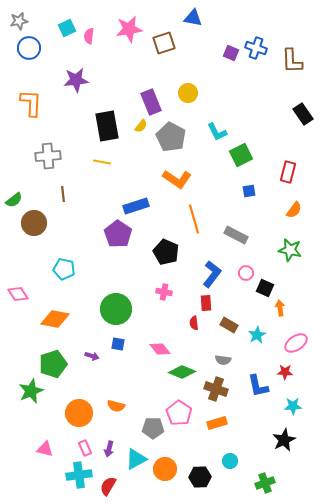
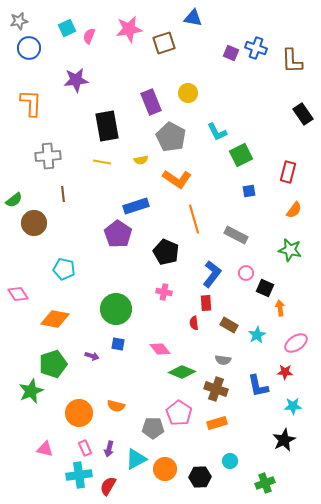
pink semicircle at (89, 36): rotated 14 degrees clockwise
yellow semicircle at (141, 126): moved 34 px down; rotated 40 degrees clockwise
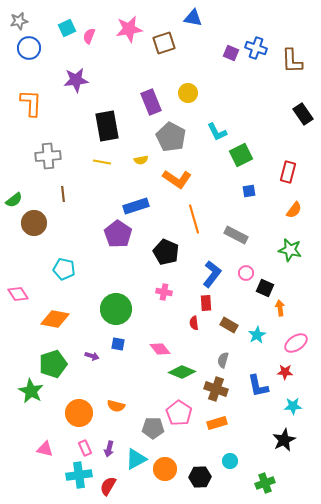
gray semicircle at (223, 360): rotated 98 degrees clockwise
green star at (31, 391): rotated 20 degrees counterclockwise
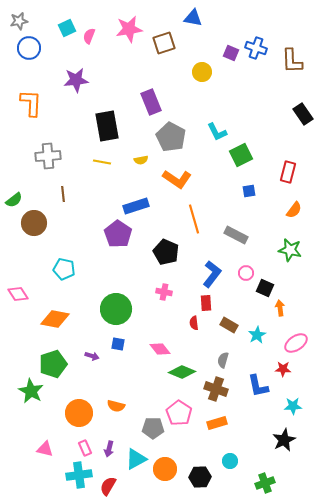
yellow circle at (188, 93): moved 14 px right, 21 px up
red star at (285, 372): moved 2 px left, 3 px up
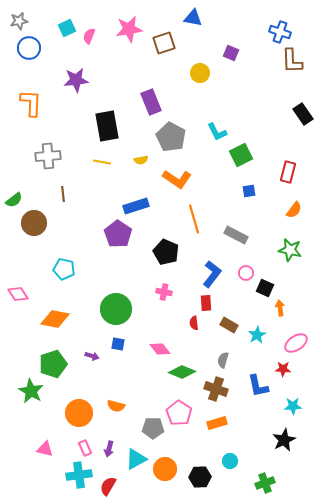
blue cross at (256, 48): moved 24 px right, 16 px up
yellow circle at (202, 72): moved 2 px left, 1 px down
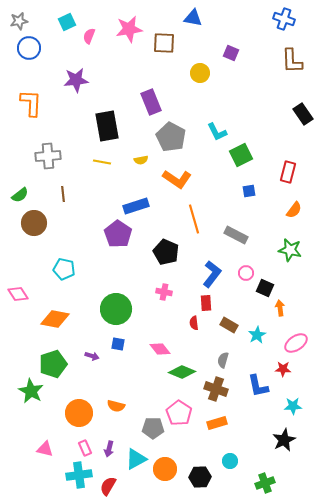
cyan square at (67, 28): moved 6 px up
blue cross at (280, 32): moved 4 px right, 13 px up
brown square at (164, 43): rotated 20 degrees clockwise
green semicircle at (14, 200): moved 6 px right, 5 px up
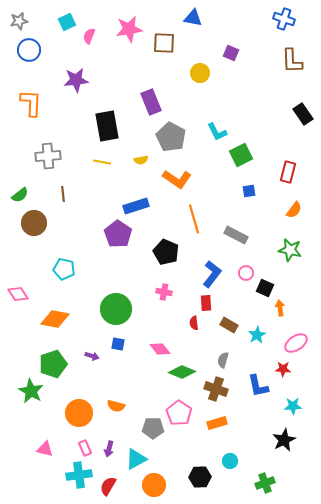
blue circle at (29, 48): moved 2 px down
orange circle at (165, 469): moved 11 px left, 16 px down
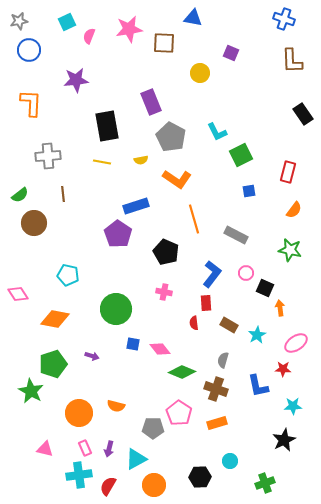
cyan pentagon at (64, 269): moved 4 px right, 6 px down
blue square at (118, 344): moved 15 px right
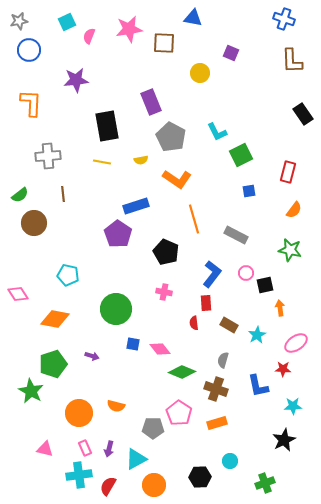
black square at (265, 288): moved 3 px up; rotated 36 degrees counterclockwise
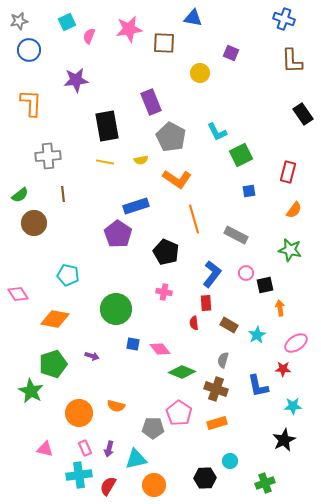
yellow line at (102, 162): moved 3 px right
cyan triangle at (136, 459): rotated 15 degrees clockwise
black hexagon at (200, 477): moved 5 px right, 1 px down
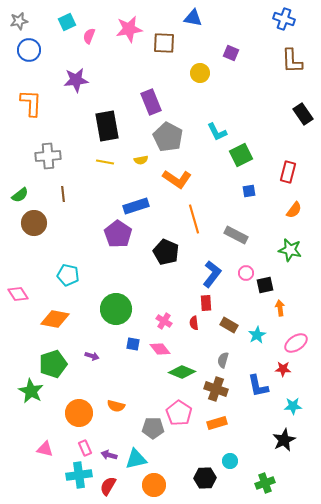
gray pentagon at (171, 137): moved 3 px left
pink cross at (164, 292): moved 29 px down; rotated 21 degrees clockwise
purple arrow at (109, 449): moved 6 px down; rotated 91 degrees clockwise
